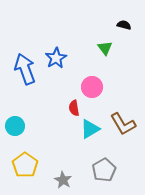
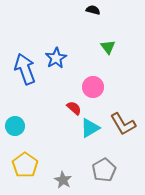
black semicircle: moved 31 px left, 15 px up
green triangle: moved 3 px right, 1 px up
pink circle: moved 1 px right
red semicircle: rotated 140 degrees clockwise
cyan triangle: moved 1 px up
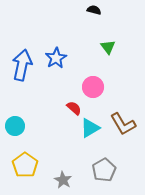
black semicircle: moved 1 px right
blue arrow: moved 3 px left, 4 px up; rotated 32 degrees clockwise
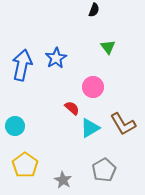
black semicircle: rotated 96 degrees clockwise
red semicircle: moved 2 px left
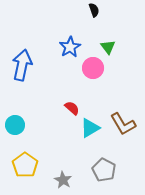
black semicircle: rotated 40 degrees counterclockwise
blue star: moved 14 px right, 11 px up
pink circle: moved 19 px up
cyan circle: moved 1 px up
gray pentagon: rotated 15 degrees counterclockwise
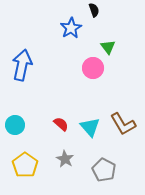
blue star: moved 1 px right, 19 px up
red semicircle: moved 11 px left, 16 px down
cyan triangle: moved 1 px up; rotated 40 degrees counterclockwise
gray star: moved 2 px right, 21 px up
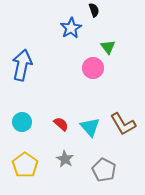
cyan circle: moved 7 px right, 3 px up
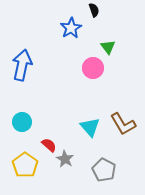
red semicircle: moved 12 px left, 21 px down
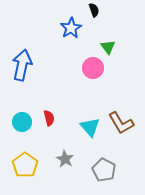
brown L-shape: moved 2 px left, 1 px up
red semicircle: moved 27 px up; rotated 35 degrees clockwise
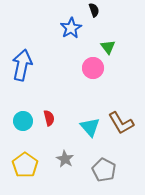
cyan circle: moved 1 px right, 1 px up
